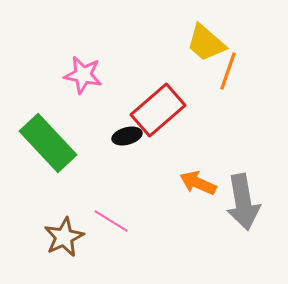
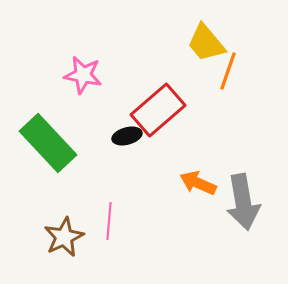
yellow trapezoid: rotated 9 degrees clockwise
pink line: moved 2 px left; rotated 63 degrees clockwise
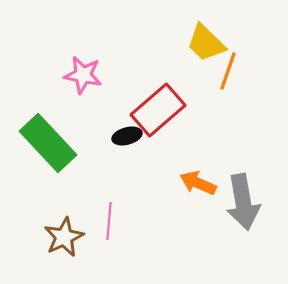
yellow trapezoid: rotated 6 degrees counterclockwise
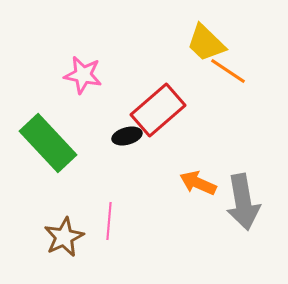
orange line: rotated 75 degrees counterclockwise
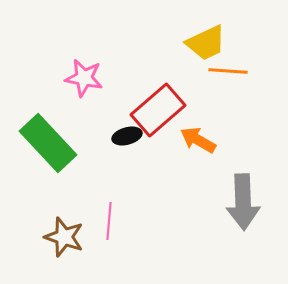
yellow trapezoid: rotated 69 degrees counterclockwise
orange line: rotated 30 degrees counterclockwise
pink star: moved 1 px right, 3 px down
orange arrow: moved 43 px up; rotated 6 degrees clockwise
gray arrow: rotated 8 degrees clockwise
brown star: rotated 27 degrees counterclockwise
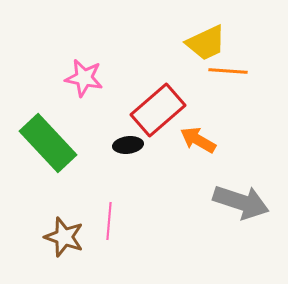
black ellipse: moved 1 px right, 9 px down; rotated 8 degrees clockwise
gray arrow: moved 2 px left; rotated 70 degrees counterclockwise
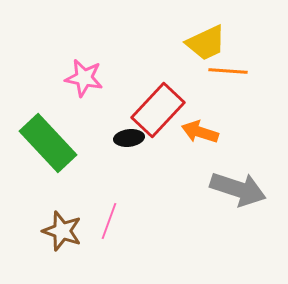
red rectangle: rotated 6 degrees counterclockwise
orange arrow: moved 2 px right, 8 px up; rotated 12 degrees counterclockwise
black ellipse: moved 1 px right, 7 px up
gray arrow: moved 3 px left, 13 px up
pink line: rotated 15 degrees clockwise
brown star: moved 2 px left, 6 px up
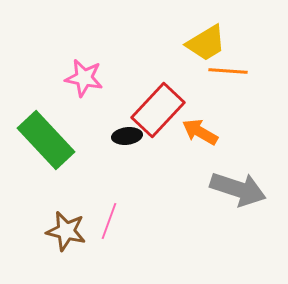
yellow trapezoid: rotated 6 degrees counterclockwise
orange arrow: rotated 12 degrees clockwise
black ellipse: moved 2 px left, 2 px up
green rectangle: moved 2 px left, 3 px up
brown star: moved 4 px right; rotated 6 degrees counterclockwise
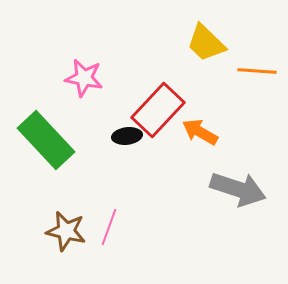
yellow trapezoid: rotated 75 degrees clockwise
orange line: moved 29 px right
pink line: moved 6 px down
